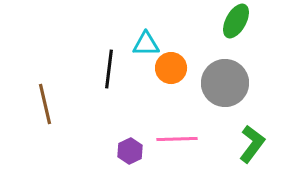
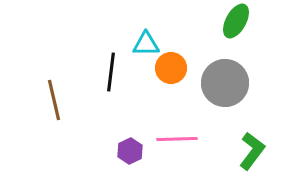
black line: moved 2 px right, 3 px down
brown line: moved 9 px right, 4 px up
green L-shape: moved 7 px down
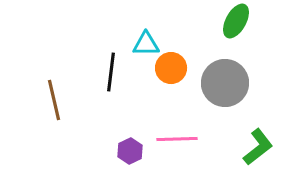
green L-shape: moved 6 px right, 4 px up; rotated 15 degrees clockwise
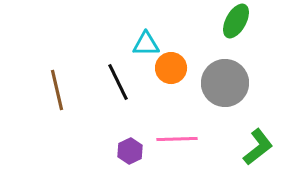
black line: moved 7 px right, 10 px down; rotated 33 degrees counterclockwise
brown line: moved 3 px right, 10 px up
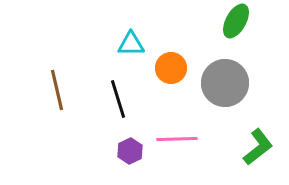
cyan triangle: moved 15 px left
black line: moved 17 px down; rotated 9 degrees clockwise
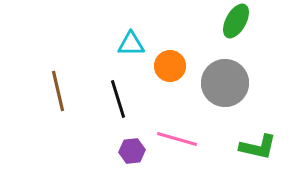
orange circle: moved 1 px left, 2 px up
brown line: moved 1 px right, 1 px down
pink line: rotated 18 degrees clockwise
green L-shape: rotated 51 degrees clockwise
purple hexagon: moved 2 px right; rotated 20 degrees clockwise
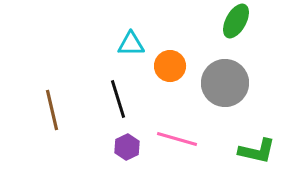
brown line: moved 6 px left, 19 px down
green L-shape: moved 1 px left, 4 px down
purple hexagon: moved 5 px left, 4 px up; rotated 20 degrees counterclockwise
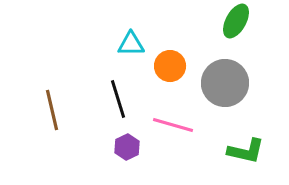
pink line: moved 4 px left, 14 px up
green L-shape: moved 11 px left
